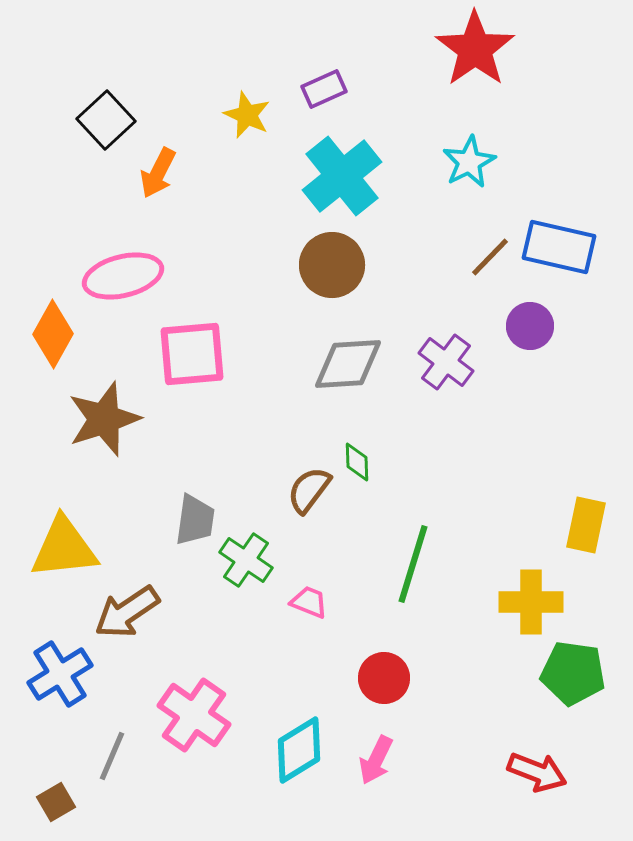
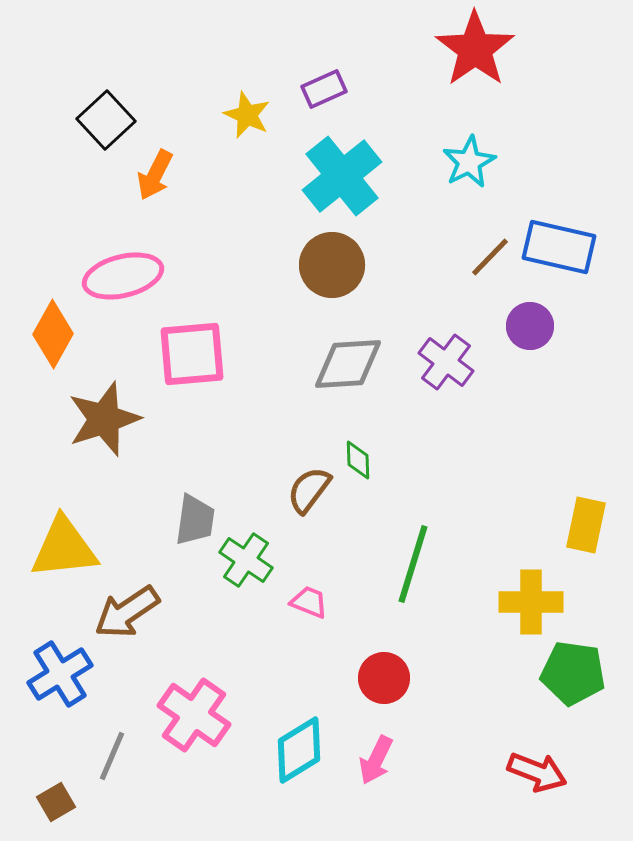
orange arrow: moved 3 px left, 2 px down
green diamond: moved 1 px right, 2 px up
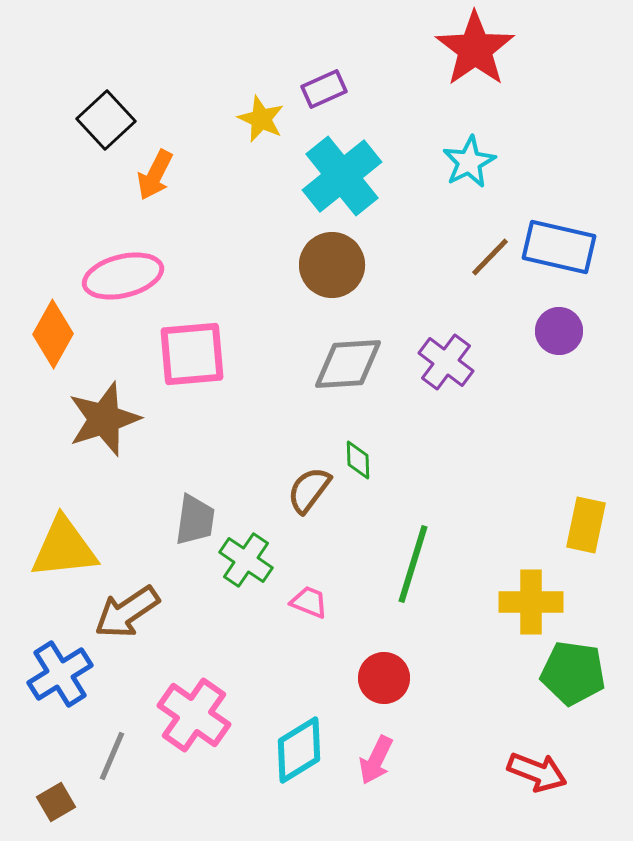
yellow star: moved 14 px right, 4 px down
purple circle: moved 29 px right, 5 px down
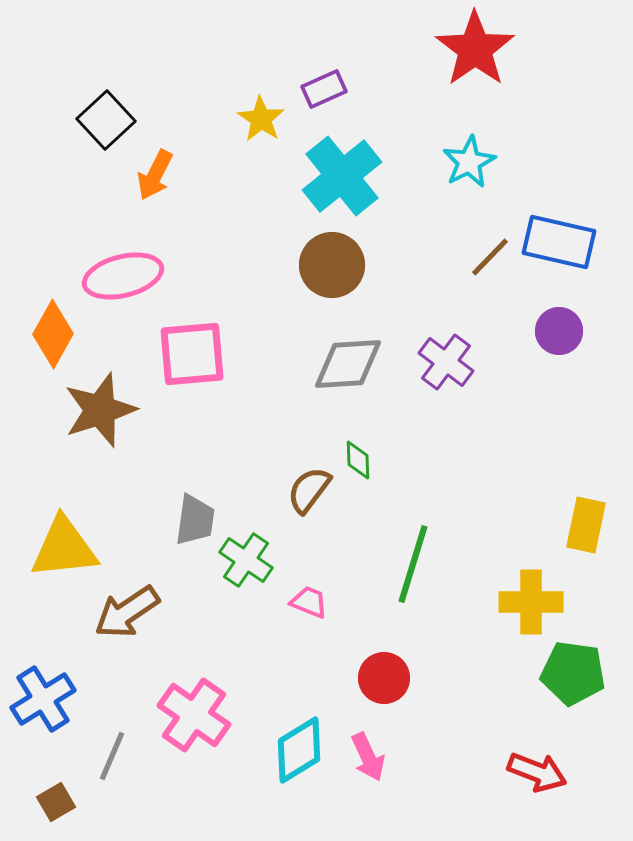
yellow star: rotated 9 degrees clockwise
blue rectangle: moved 5 px up
brown star: moved 4 px left, 9 px up
blue cross: moved 17 px left, 25 px down
pink arrow: moved 8 px left, 3 px up; rotated 51 degrees counterclockwise
